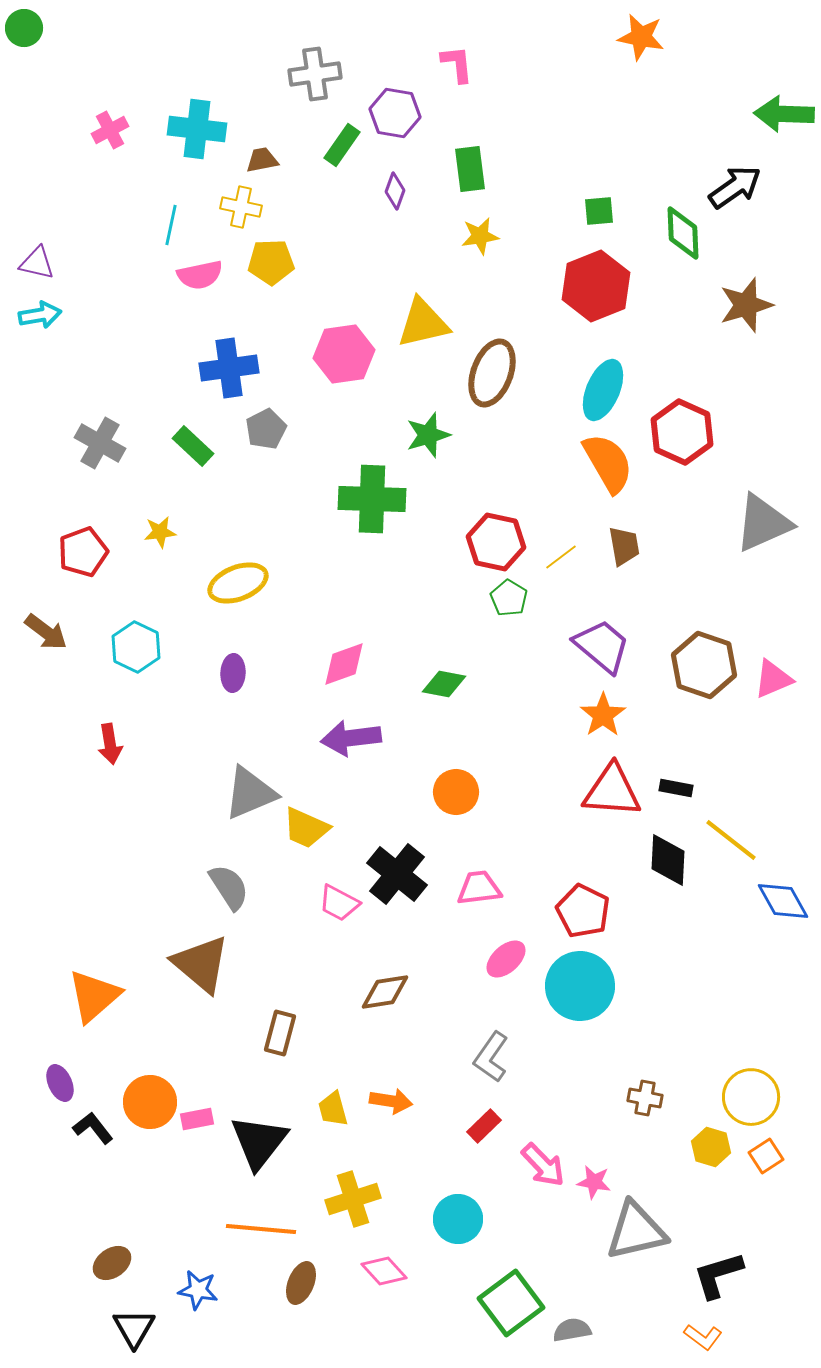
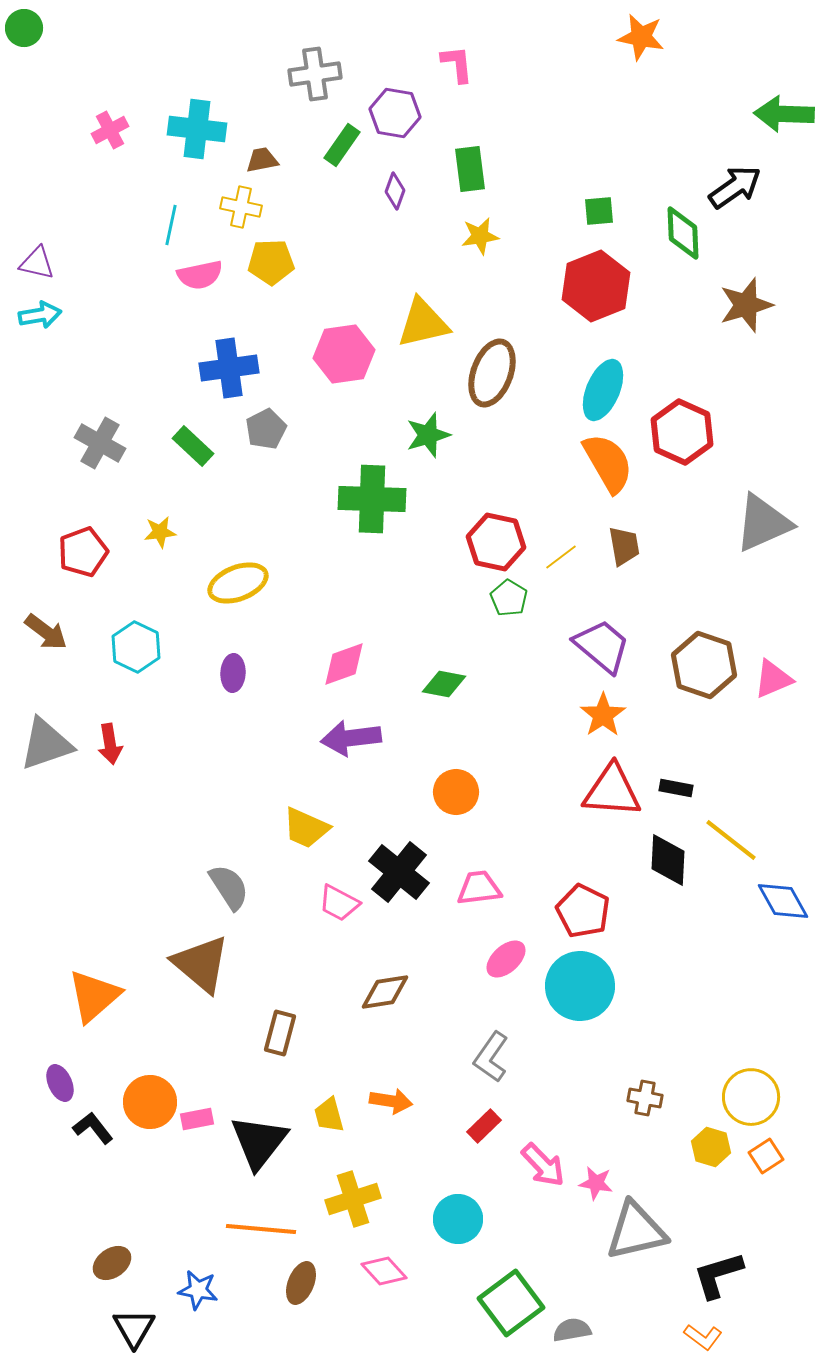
gray triangle at (250, 793): moved 204 px left, 49 px up; rotated 4 degrees clockwise
black cross at (397, 874): moved 2 px right, 2 px up
yellow trapezoid at (333, 1109): moved 4 px left, 6 px down
pink star at (594, 1182): moved 2 px right, 1 px down
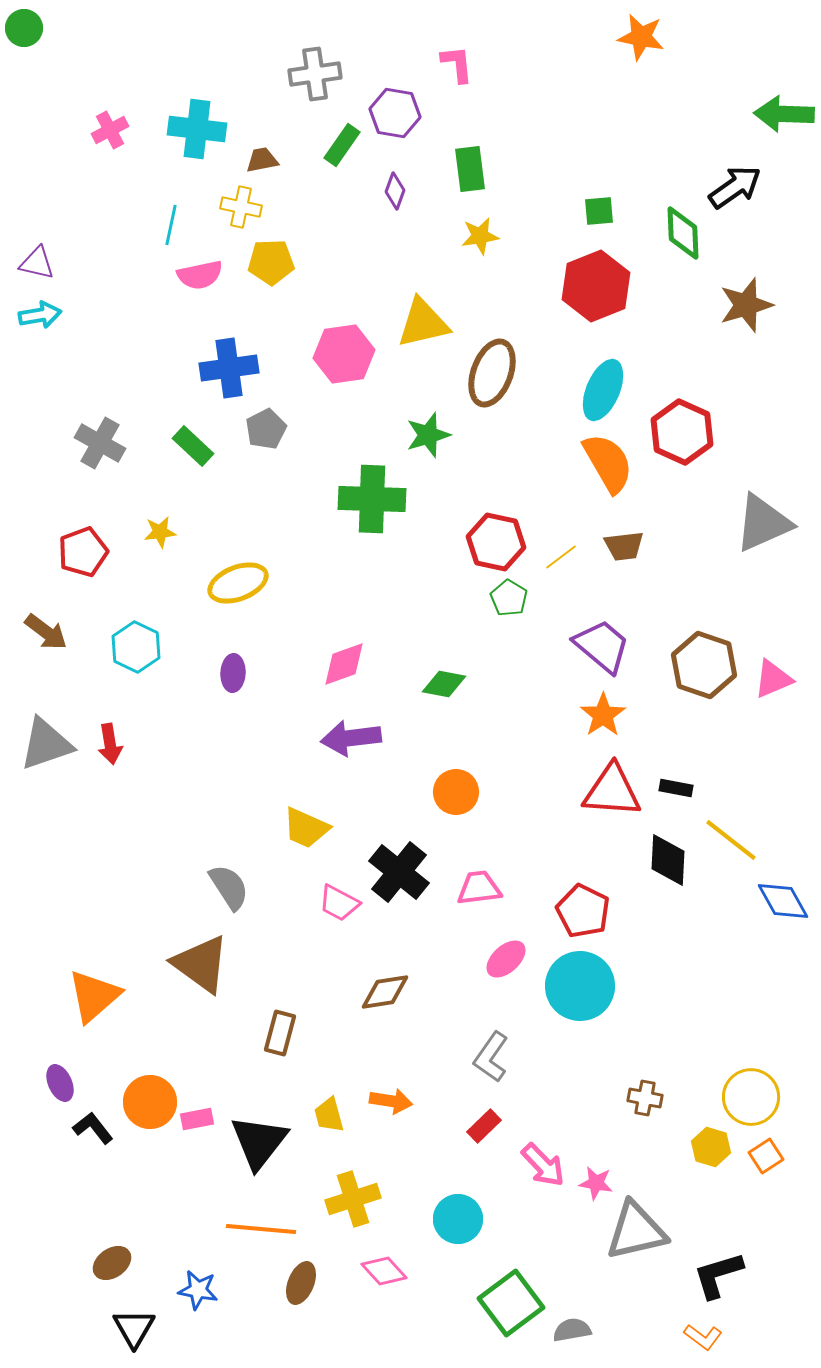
brown trapezoid at (624, 546): rotated 93 degrees clockwise
brown triangle at (201, 964): rotated 4 degrees counterclockwise
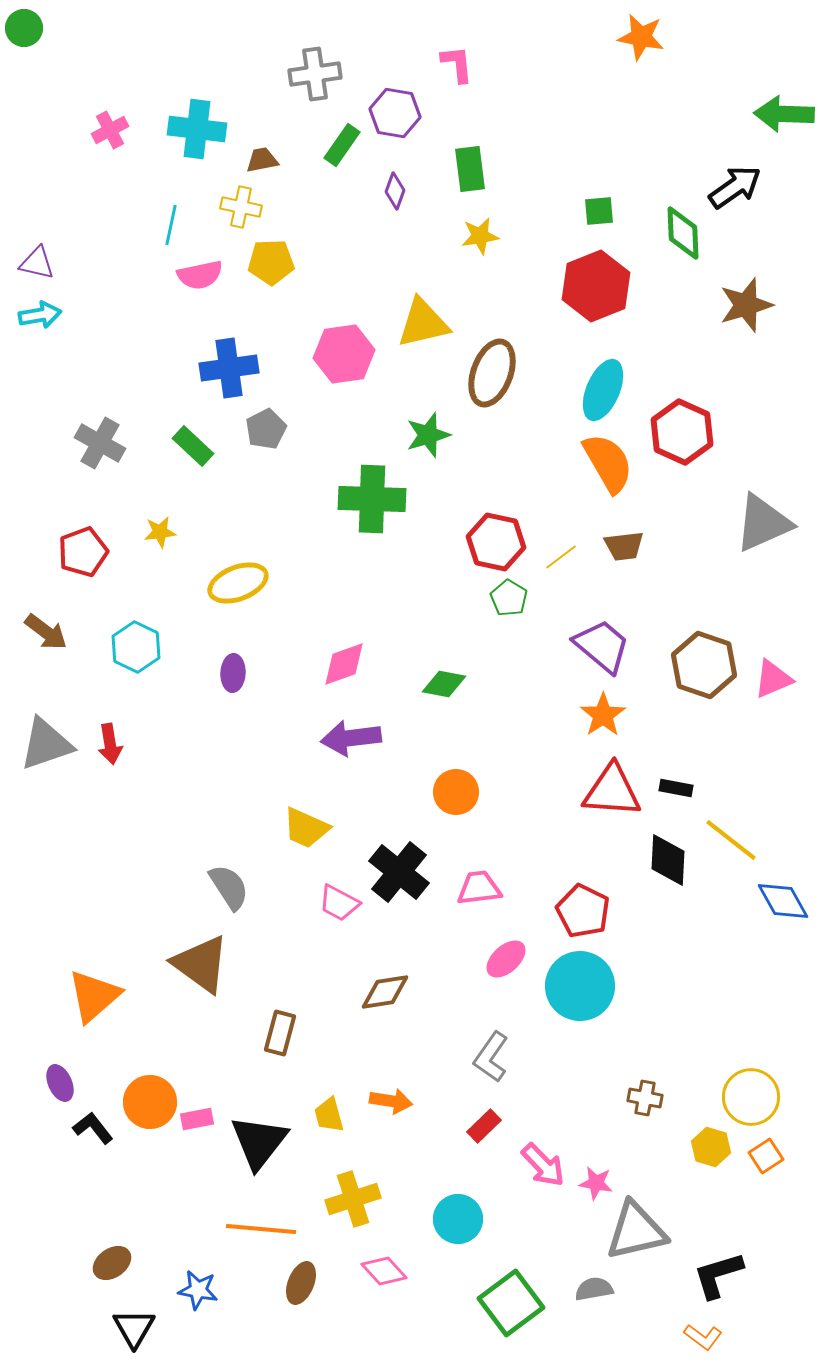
gray semicircle at (572, 1330): moved 22 px right, 41 px up
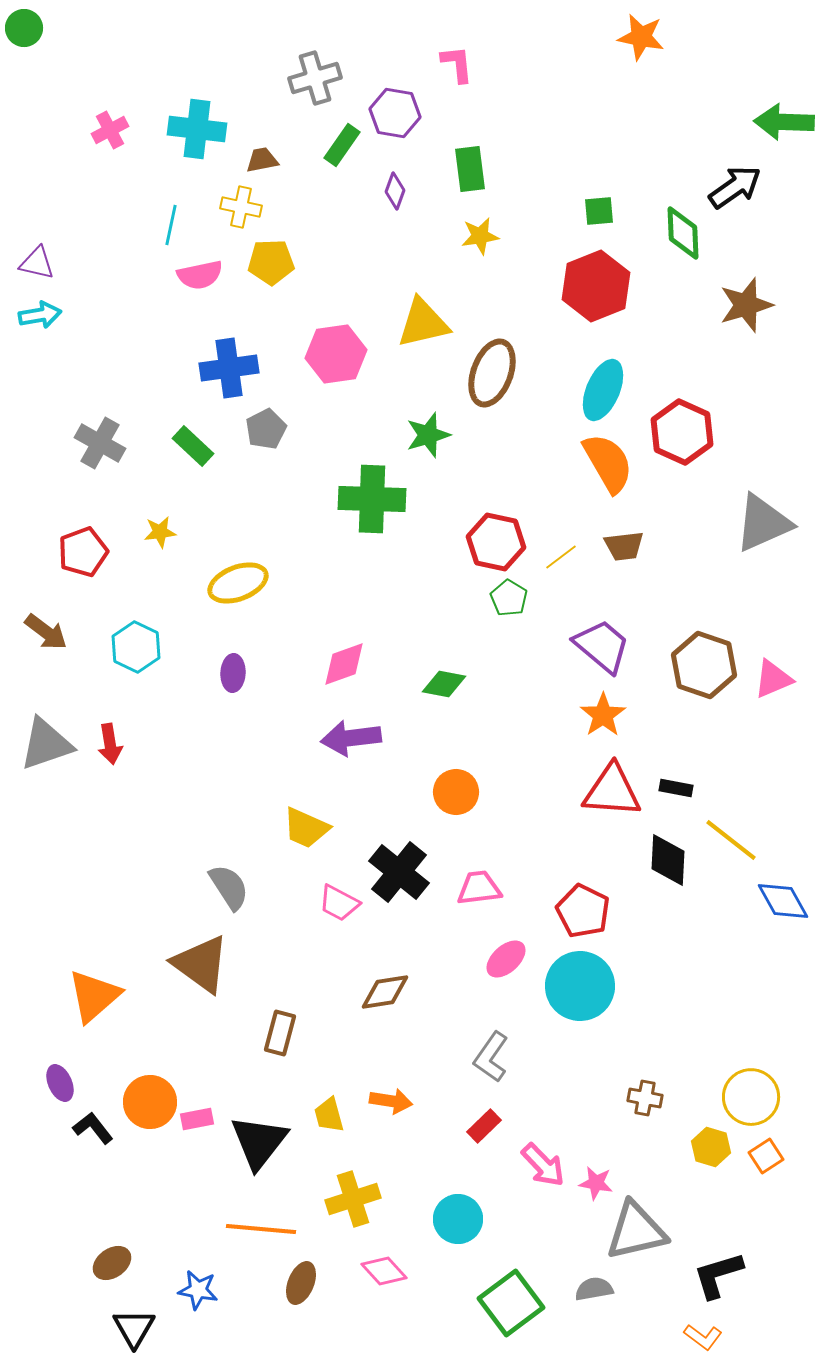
gray cross at (315, 74): moved 4 px down; rotated 9 degrees counterclockwise
green arrow at (784, 114): moved 8 px down
pink hexagon at (344, 354): moved 8 px left
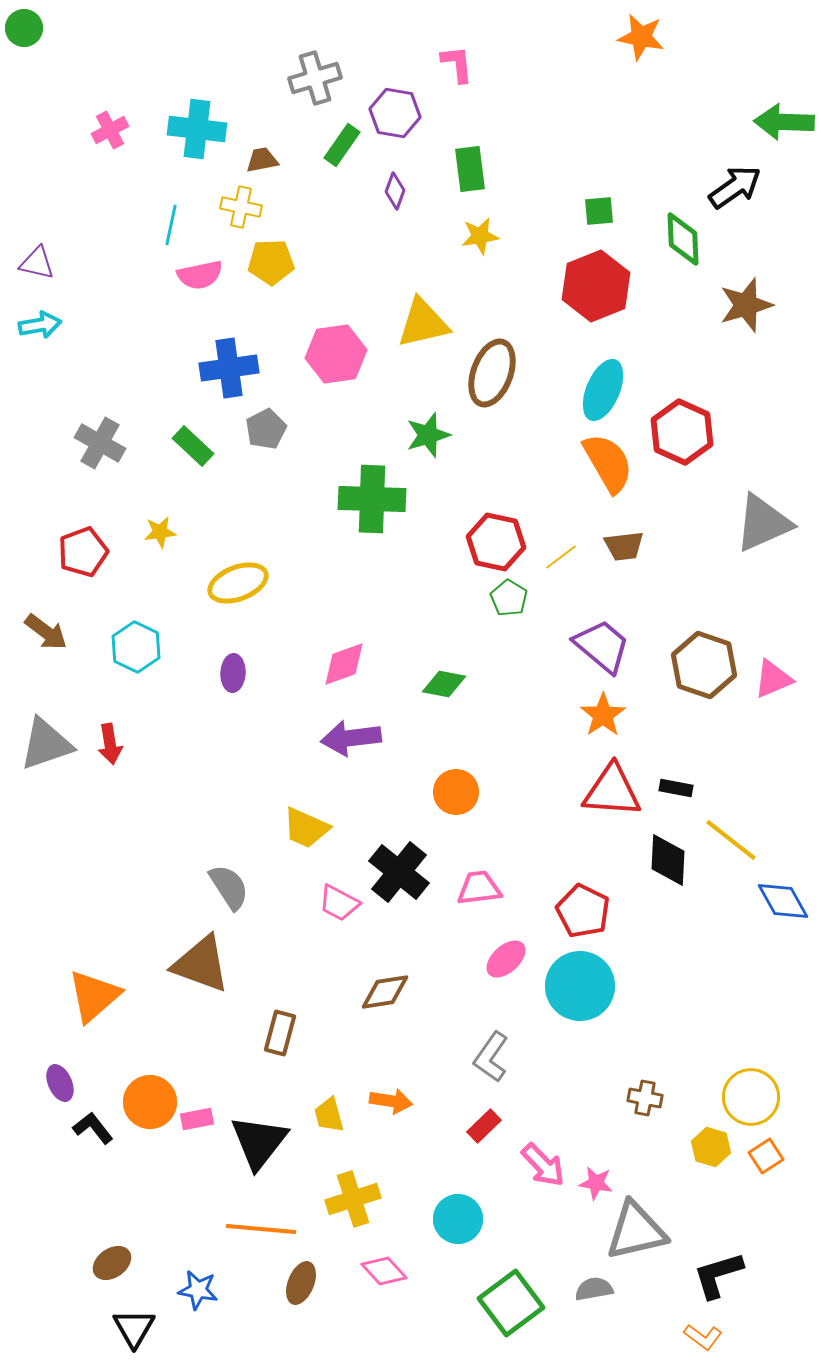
green diamond at (683, 233): moved 6 px down
cyan arrow at (40, 315): moved 10 px down
brown triangle at (201, 964): rotated 16 degrees counterclockwise
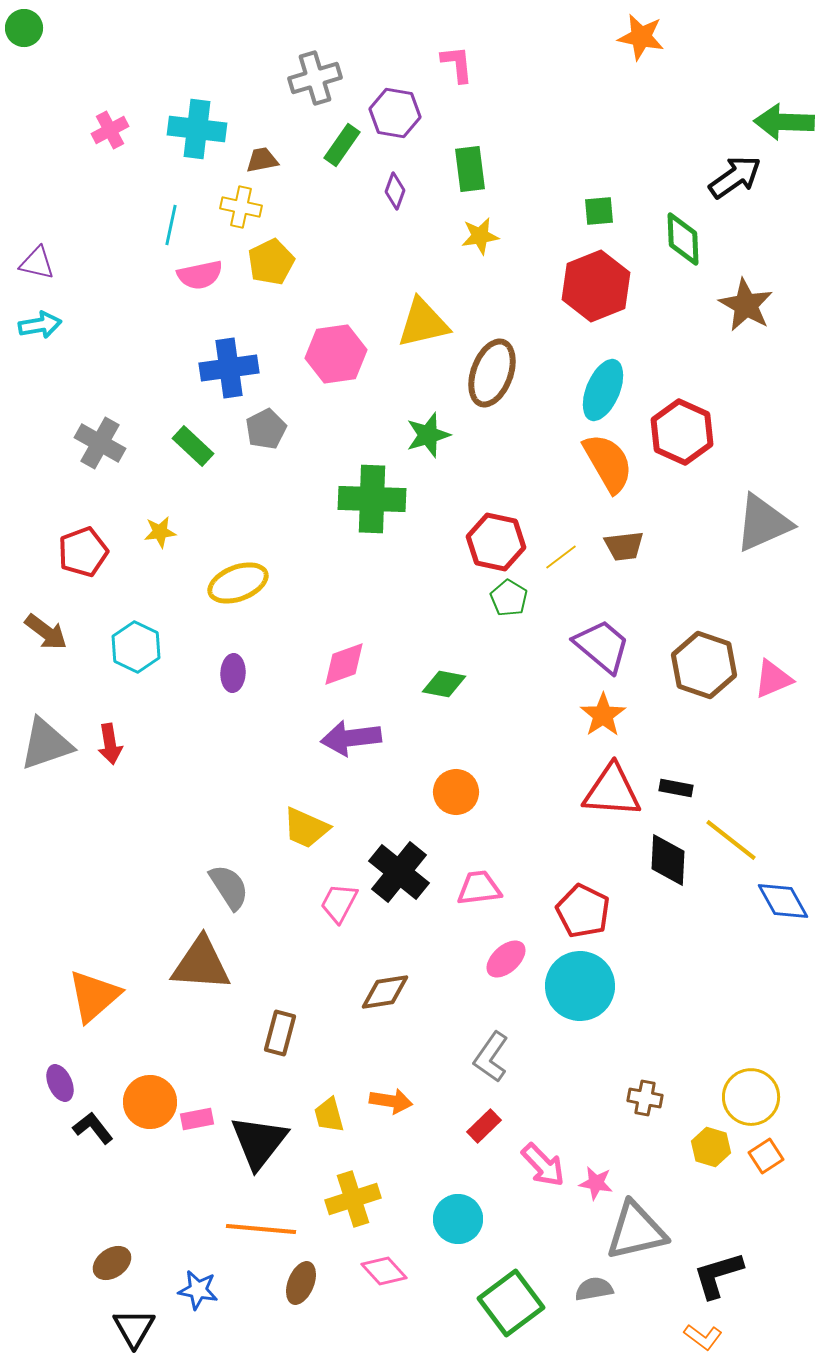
black arrow at (735, 187): moved 10 px up
yellow pentagon at (271, 262): rotated 24 degrees counterclockwise
brown star at (746, 305): rotated 26 degrees counterclockwise
pink trapezoid at (339, 903): rotated 90 degrees clockwise
brown triangle at (201, 964): rotated 16 degrees counterclockwise
